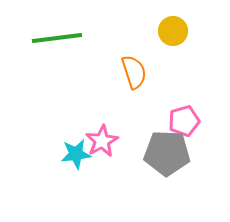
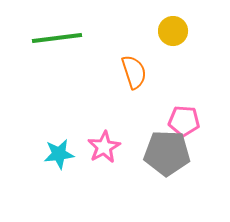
pink pentagon: rotated 20 degrees clockwise
pink star: moved 2 px right, 6 px down
cyan star: moved 17 px left
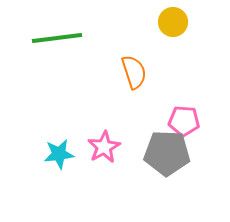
yellow circle: moved 9 px up
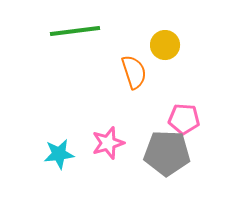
yellow circle: moved 8 px left, 23 px down
green line: moved 18 px right, 7 px up
pink pentagon: moved 2 px up
pink star: moved 4 px right, 4 px up; rotated 12 degrees clockwise
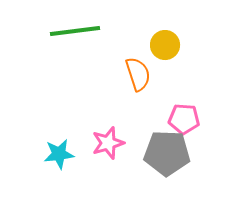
orange semicircle: moved 4 px right, 2 px down
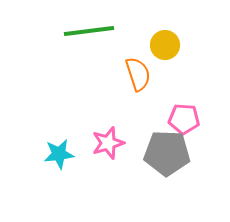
green line: moved 14 px right
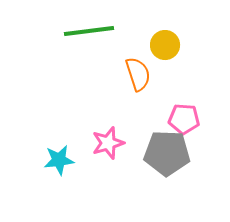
cyan star: moved 6 px down
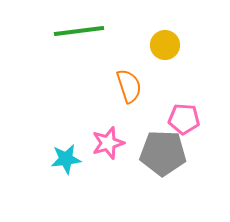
green line: moved 10 px left
orange semicircle: moved 9 px left, 12 px down
gray pentagon: moved 4 px left
cyan star: moved 7 px right, 1 px up
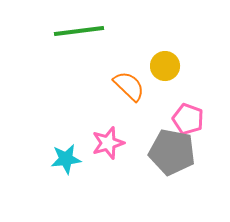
yellow circle: moved 21 px down
orange semicircle: rotated 28 degrees counterclockwise
pink pentagon: moved 4 px right; rotated 16 degrees clockwise
gray pentagon: moved 9 px right, 1 px up; rotated 9 degrees clockwise
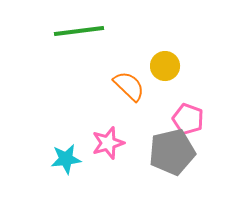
gray pentagon: rotated 24 degrees counterclockwise
